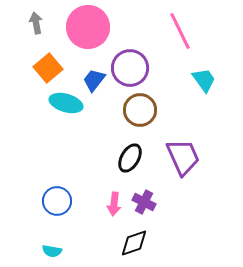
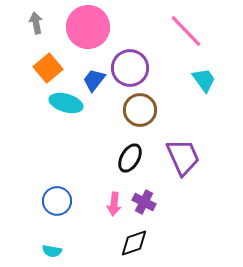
pink line: moved 6 px right; rotated 18 degrees counterclockwise
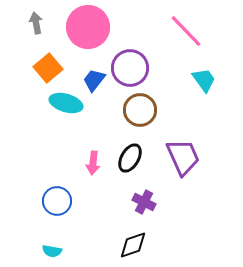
pink arrow: moved 21 px left, 41 px up
black diamond: moved 1 px left, 2 px down
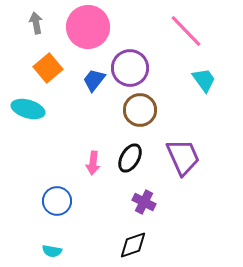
cyan ellipse: moved 38 px left, 6 px down
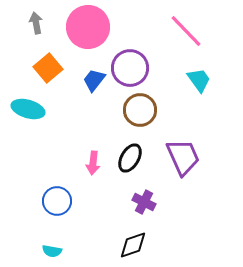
cyan trapezoid: moved 5 px left
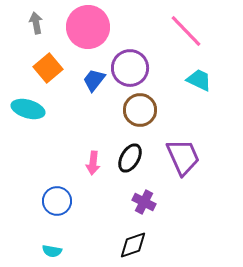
cyan trapezoid: rotated 28 degrees counterclockwise
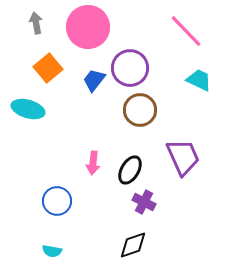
black ellipse: moved 12 px down
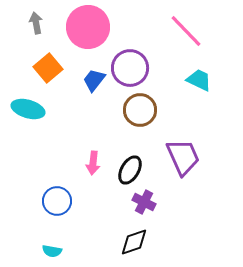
black diamond: moved 1 px right, 3 px up
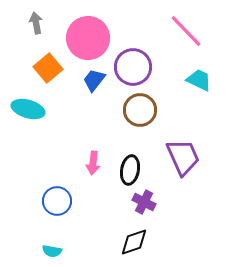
pink circle: moved 11 px down
purple circle: moved 3 px right, 1 px up
black ellipse: rotated 20 degrees counterclockwise
